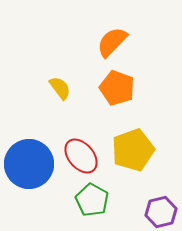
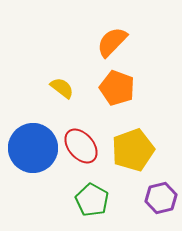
yellow semicircle: moved 2 px right; rotated 15 degrees counterclockwise
red ellipse: moved 10 px up
blue circle: moved 4 px right, 16 px up
purple hexagon: moved 14 px up
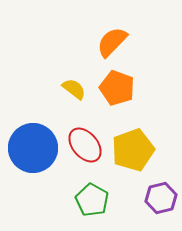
yellow semicircle: moved 12 px right, 1 px down
red ellipse: moved 4 px right, 1 px up
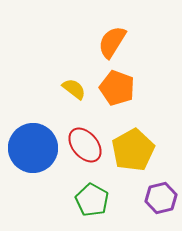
orange semicircle: rotated 12 degrees counterclockwise
yellow pentagon: rotated 9 degrees counterclockwise
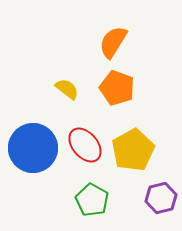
orange semicircle: moved 1 px right
yellow semicircle: moved 7 px left
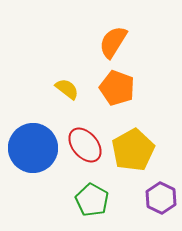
purple hexagon: rotated 20 degrees counterclockwise
